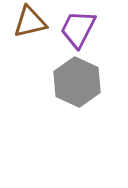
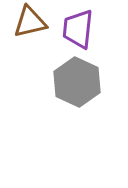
purple trapezoid: rotated 21 degrees counterclockwise
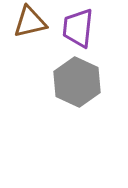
purple trapezoid: moved 1 px up
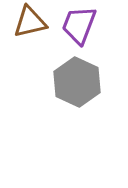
purple trapezoid: moved 1 px right, 3 px up; rotated 15 degrees clockwise
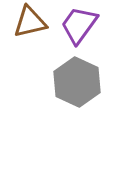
purple trapezoid: rotated 15 degrees clockwise
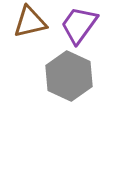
gray hexagon: moved 8 px left, 6 px up
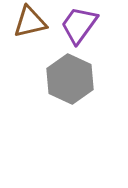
gray hexagon: moved 1 px right, 3 px down
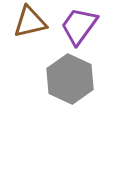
purple trapezoid: moved 1 px down
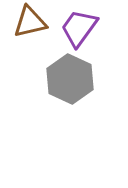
purple trapezoid: moved 2 px down
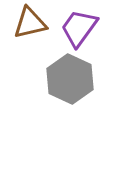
brown triangle: moved 1 px down
